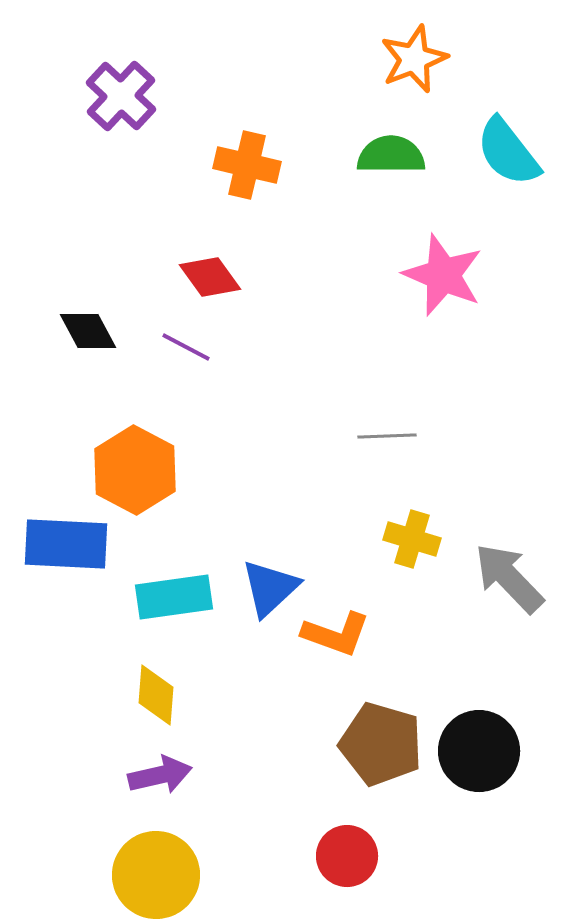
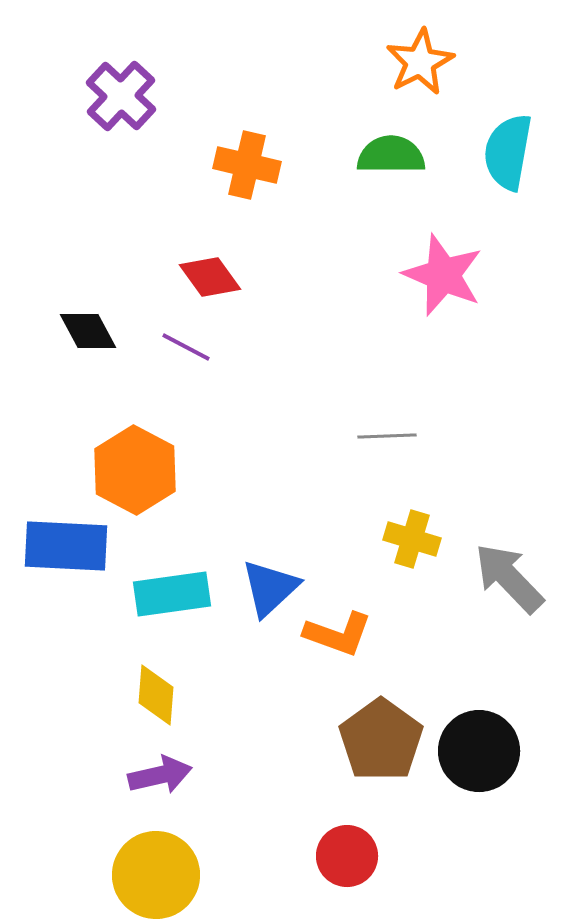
orange star: moved 6 px right, 3 px down; rotated 6 degrees counterclockwise
cyan semicircle: rotated 48 degrees clockwise
blue rectangle: moved 2 px down
cyan rectangle: moved 2 px left, 3 px up
orange L-shape: moved 2 px right
brown pentagon: moved 4 px up; rotated 20 degrees clockwise
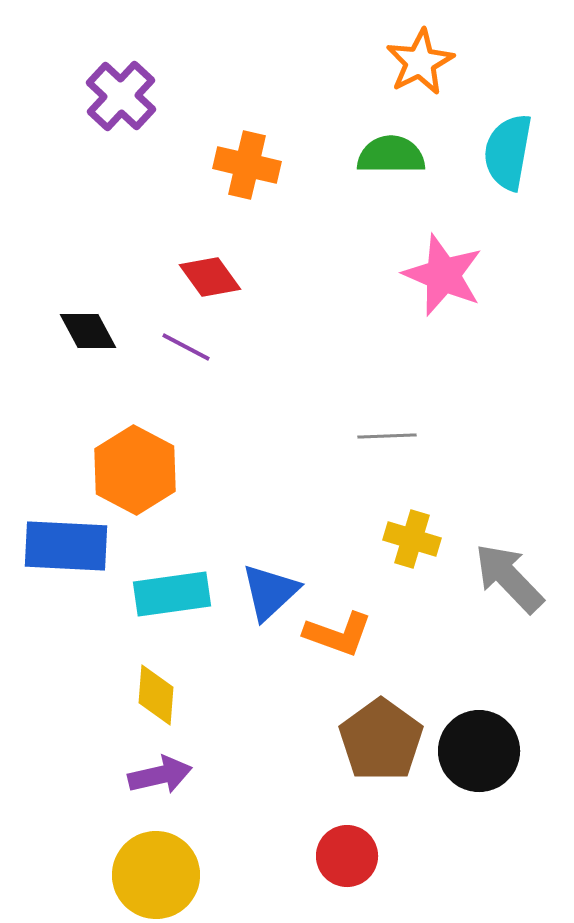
blue triangle: moved 4 px down
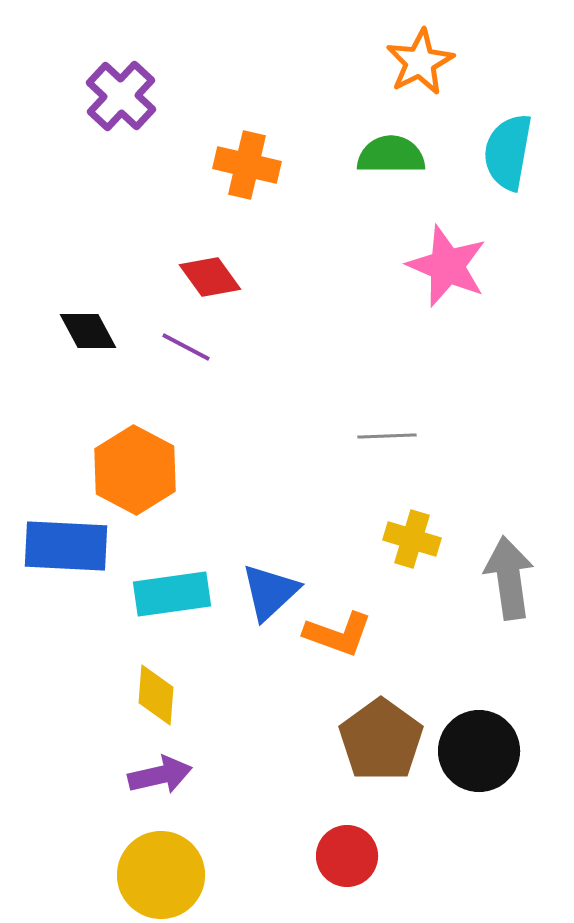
pink star: moved 4 px right, 9 px up
gray arrow: rotated 36 degrees clockwise
yellow circle: moved 5 px right
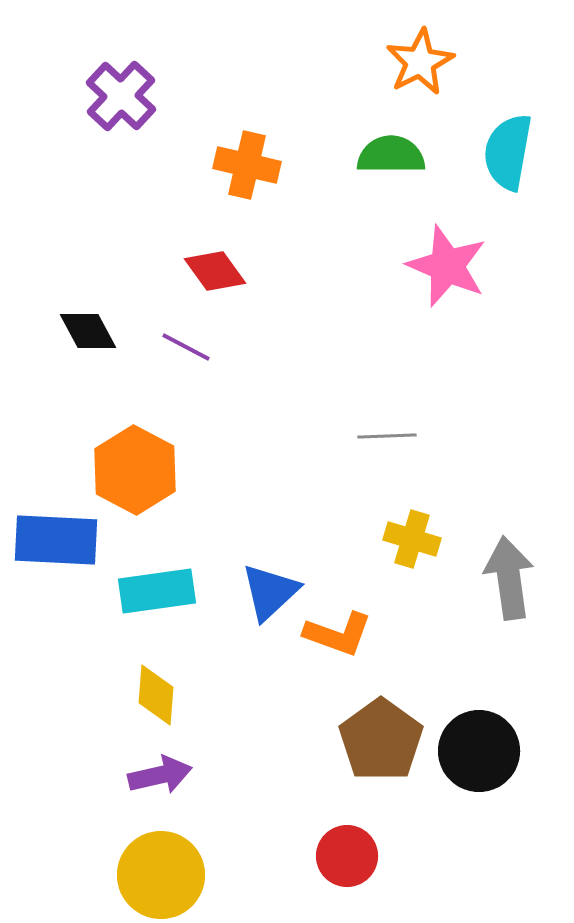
red diamond: moved 5 px right, 6 px up
blue rectangle: moved 10 px left, 6 px up
cyan rectangle: moved 15 px left, 3 px up
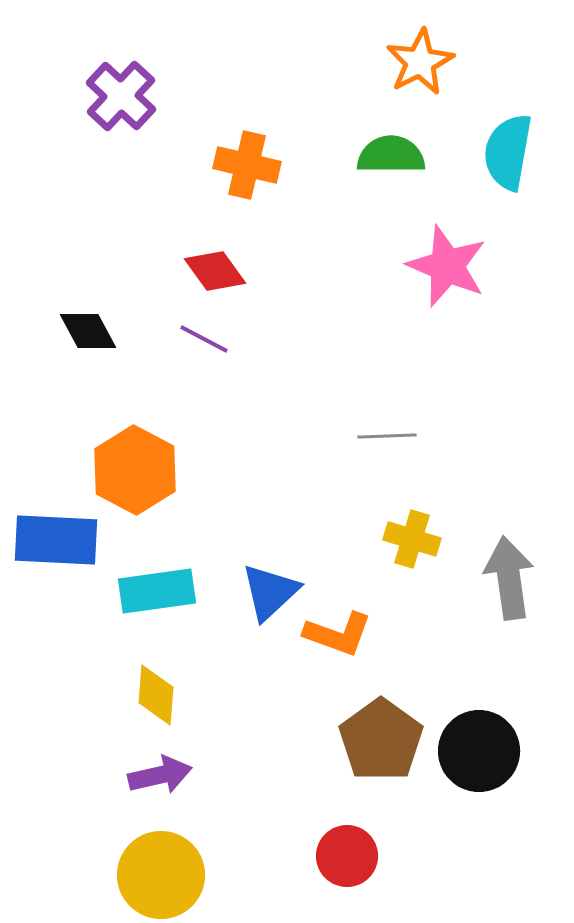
purple line: moved 18 px right, 8 px up
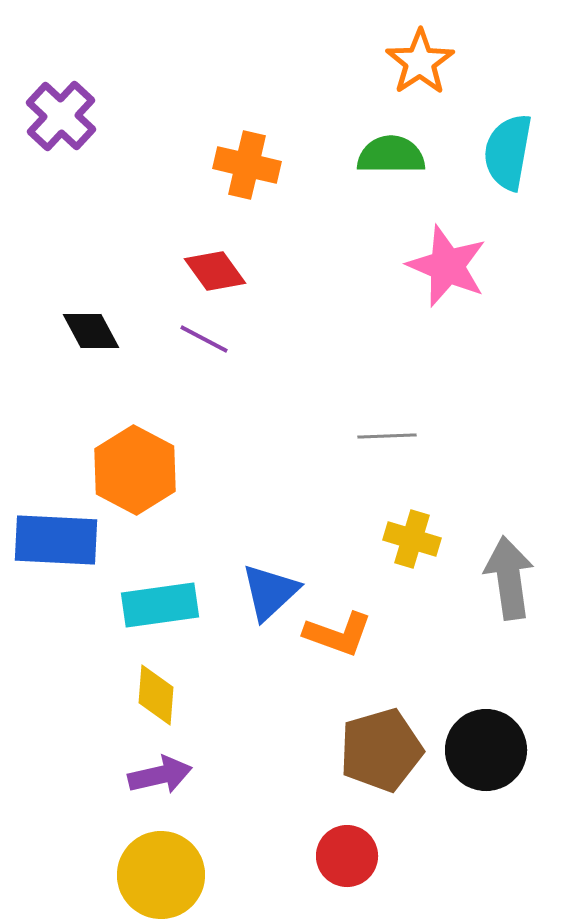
orange star: rotated 6 degrees counterclockwise
purple cross: moved 60 px left, 20 px down
black diamond: moved 3 px right
cyan rectangle: moved 3 px right, 14 px down
brown pentagon: moved 10 px down; rotated 20 degrees clockwise
black circle: moved 7 px right, 1 px up
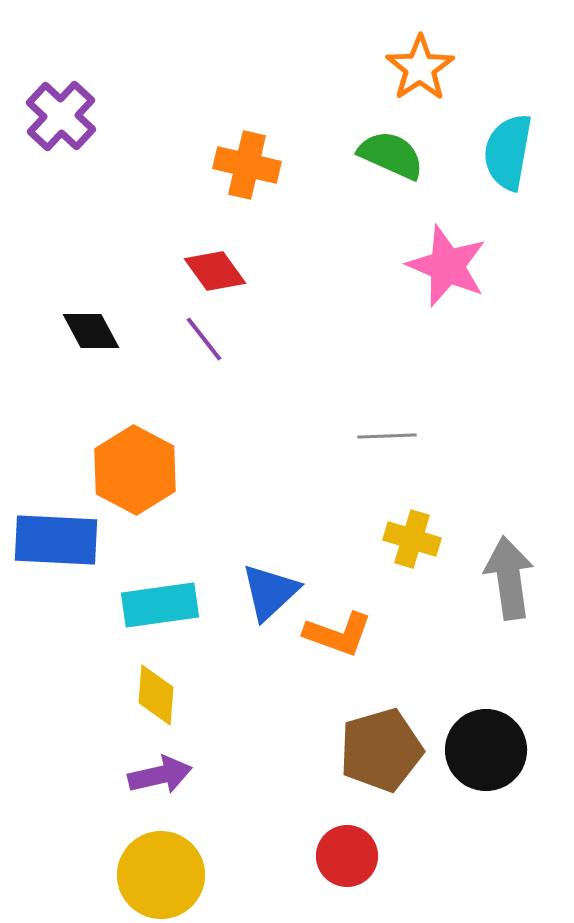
orange star: moved 6 px down
green semicircle: rotated 24 degrees clockwise
purple line: rotated 24 degrees clockwise
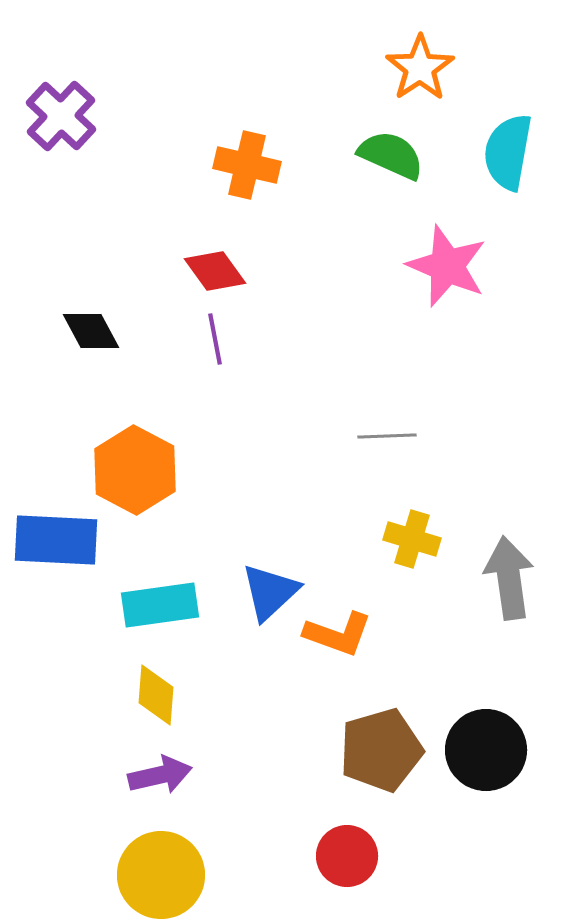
purple line: moved 11 px right; rotated 27 degrees clockwise
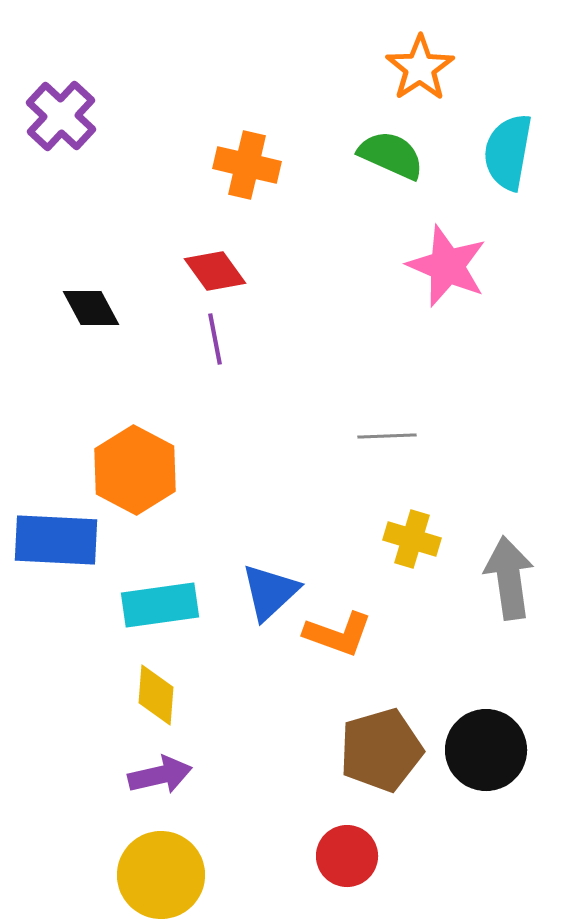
black diamond: moved 23 px up
